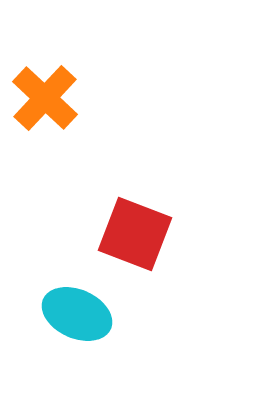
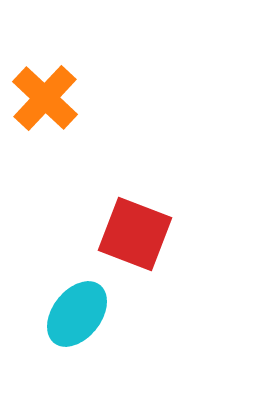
cyan ellipse: rotated 76 degrees counterclockwise
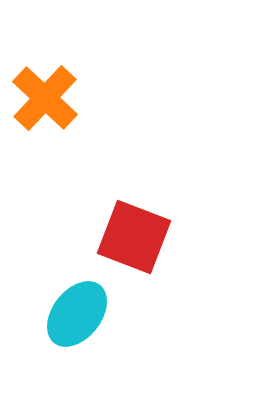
red square: moved 1 px left, 3 px down
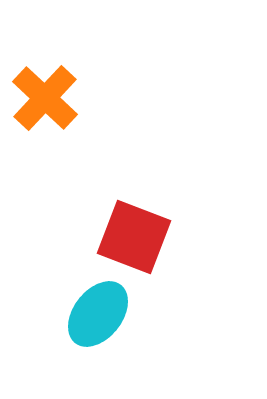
cyan ellipse: moved 21 px right
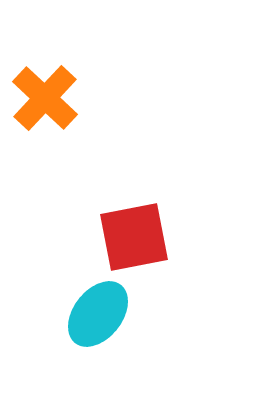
red square: rotated 32 degrees counterclockwise
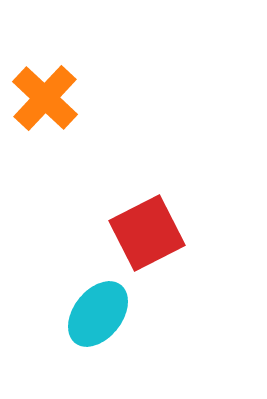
red square: moved 13 px right, 4 px up; rotated 16 degrees counterclockwise
